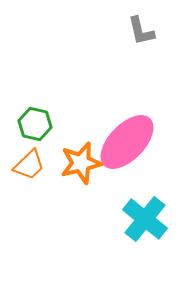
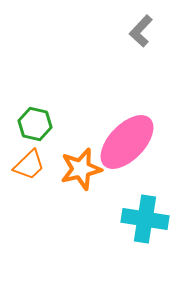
gray L-shape: rotated 56 degrees clockwise
orange star: moved 6 px down
cyan cross: rotated 30 degrees counterclockwise
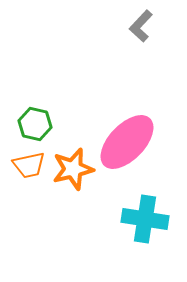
gray L-shape: moved 5 px up
orange trapezoid: rotated 32 degrees clockwise
orange star: moved 8 px left
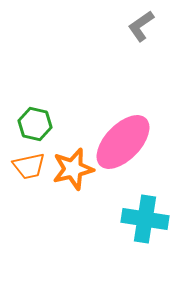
gray L-shape: rotated 12 degrees clockwise
pink ellipse: moved 4 px left
orange trapezoid: moved 1 px down
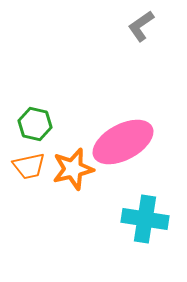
pink ellipse: rotated 18 degrees clockwise
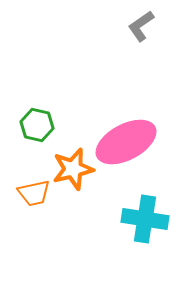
green hexagon: moved 2 px right, 1 px down
pink ellipse: moved 3 px right
orange trapezoid: moved 5 px right, 27 px down
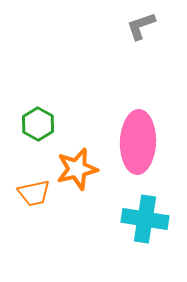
gray L-shape: rotated 16 degrees clockwise
green hexagon: moved 1 px right, 1 px up; rotated 16 degrees clockwise
pink ellipse: moved 12 px right; rotated 60 degrees counterclockwise
orange star: moved 4 px right
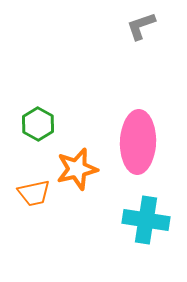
cyan cross: moved 1 px right, 1 px down
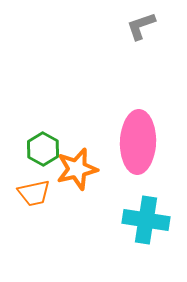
green hexagon: moved 5 px right, 25 px down
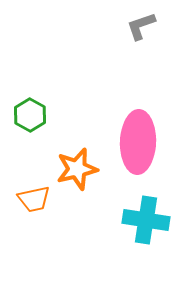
green hexagon: moved 13 px left, 34 px up
orange trapezoid: moved 6 px down
